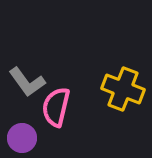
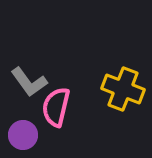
gray L-shape: moved 2 px right
purple circle: moved 1 px right, 3 px up
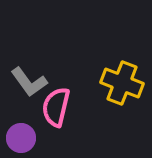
yellow cross: moved 1 px left, 6 px up
purple circle: moved 2 px left, 3 px down
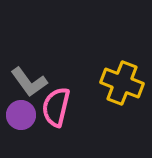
purple circle: moved 23 px up
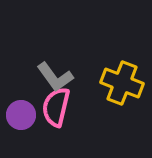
gray L-shape: moved 26 px right, 5 px up
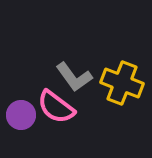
gray L-shape: moved 19 px right
pink semicircle: rotated 66 degrees counterclockwise
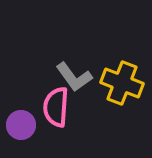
pink semicircle: rotated 57 degrees clockwise
purple circle: moved 10 px down
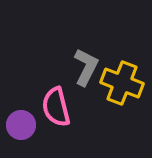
gray L-shape: moved 12 px right, 10 px up; rotated 117 degrees counterclockwise
pink semicircle: rotated 18 degrees counterclockwise
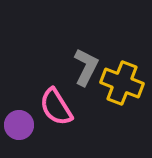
pink semicircle: rotated 18 degrees counterclockwise
purple circle: moved 2 px left
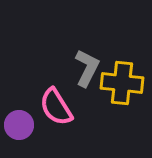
gray L-shape: moved 1 px right, 1 px down
yellow cross: rotated 15 degrees counterclockwise
